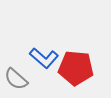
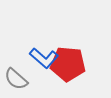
red pentagon: moved 8 px left, 4 px up
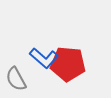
gray semicircle: rotated 20 degrees clockwise
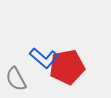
red pentagon: moved 1 px left, 3 px down; rotated 16 degrees counterclockwise
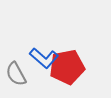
gray semicircle: moved 5 px up
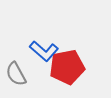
blue L-shape: moved 7 px up
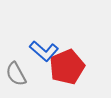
red pentagon: rotated 12 degrees counterclockwise
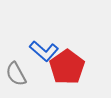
red pentagon: rotated 12 degrees counterclockwise
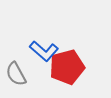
red pentagon: rotated 20 degrees clockwise
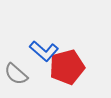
gray semicircle: rotated 20 degrees counterclockwise
